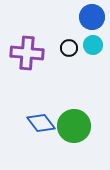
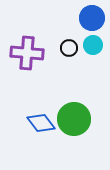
blue circle: moved 1 px down
green circle: moved 7 px up
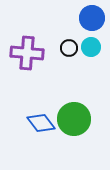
cyan circle: moved 2 px left, 2 px down
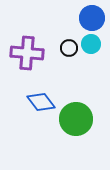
cyan circle: moved 3 px up
green circle: moved 2 px right
blue diamond: moved 21 px up
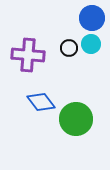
purple cross: moved 1 px right, 2 px down
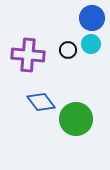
black circle: moved 1 px left, 2 px down
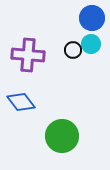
black circle: moved 5 px right
blue diamond: moved 20 px left
green circle: moved 14 px left, 17 px down
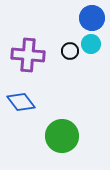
black circle: moved 3 px left, 1 px down
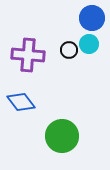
cyan circle: moved 2 px left
black circle: moved 1 px left, 1 px up
